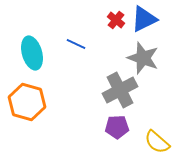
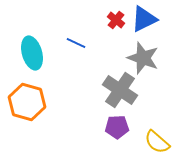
blue line: moved 1 px up
gray cross: rotated 28 degrees counterclockwise
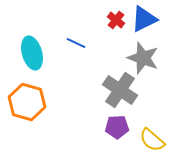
yellow semicircle: moved 5 px left, 2 px up
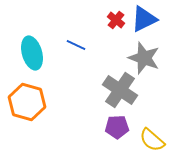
blue line: moved 2 px down
gray star: moved 1 px right
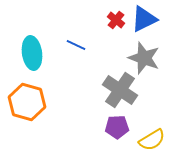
cyan ellipse: rotated 8 degrees clockwise
yellow semicircle: rotated 72 degrees counterclockwise
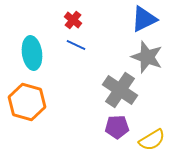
red cross: moved 43 px left
gray star: moved 3 px right, 1 px up
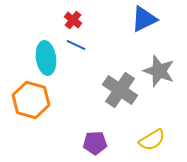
cyan ellipse: moved 14 px right, 5 px down
gray star: moved 12 px right, 14 px down
orange hexagon: moved 4 px right, 2 px up
purple pentagon: moved 22 px left, 16 px down
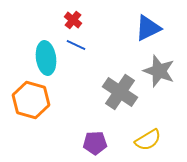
blue triangle: moved 4 px right, 9 px down
gray cross: moved 2 px down
yellow semicircle: moved 4 px left
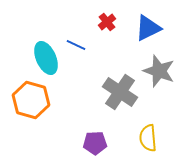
red cross: moved 34 px right, 2 px down; rotated 12 degrees clockwise
cyan ellipse: rotated 16 degrees counterclockwise
yellow semicircle: moved 2 px up; rotated 116 degrees clockwise
